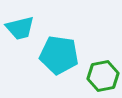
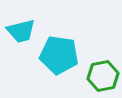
cyan trapezoid: moved 1 px right, 3 px down
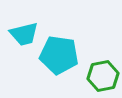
cyan trapezoid: moved 3 px right, 3 px down
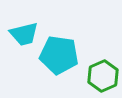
green hexagon: rotated 12 degrees counterclockwise
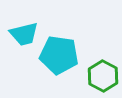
green hexagon: rotated 8 degrees counterclockwise
